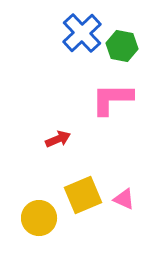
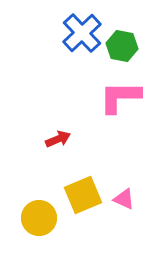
pink L-shape: moved 8 px right, 2 px up
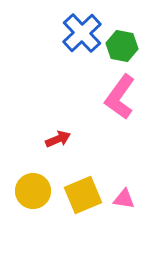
pink L-shape: rotated 54 degrees counterclockwise
pink triangle: rotated 15 degrees counterclockwise
yellow circle: moved 6 px left, 27 px up
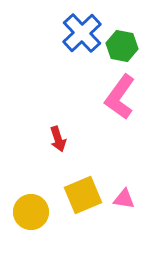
red arrow: rotated 95 degrees clockwise
yellow circle: moved 2 px left, 21 px down
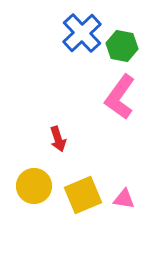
yellow circle: moved 3 px right, 26 px up
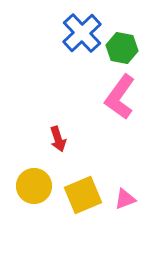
green hexagon: moved 2 px down
pink triangle: moved 1 px right; rotated 30 degrees counterclockwise
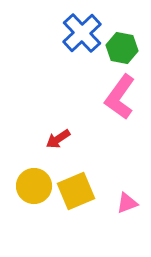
red arrow: rotated 75 degrees clockwise
yellow square: moved 7 px left, 4 px up
pink triangle: moved 2 px right, 4 px down
